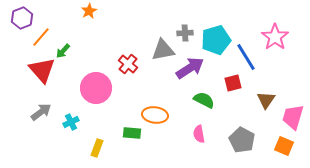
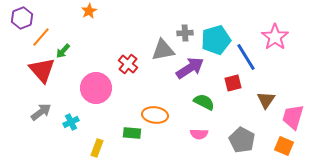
green semicircle: moved 2 px down
pink semicircle: rotated 78 degrees counterclockwise
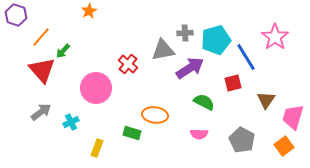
purple hexagon: moved 6 px left, 3 px up; rotated 20 degrees counterclockwise
green rectangle: rotated 12 degrees clockwise
orange square: rotated 30 degrees clockwise
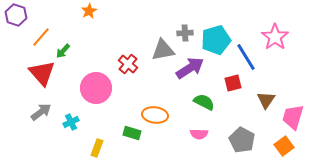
red triangle: moved 3 px down
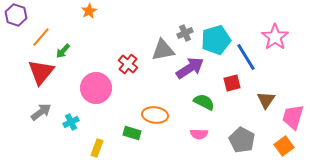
gray cross: rotated 21 degrees counterclockwise
red triangle: moved 1 px left, 1 px up; rotated 20 degrees clockwise
red square: moved 1 px left
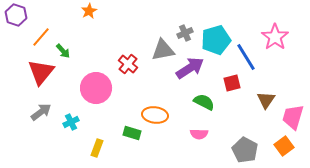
green arrow: rotated 84 degrees counterclockwise
gray pentagon: moved 3 px right, 10 px down
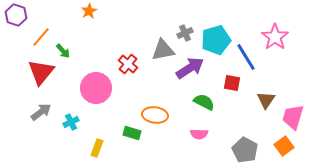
red square: rotated 24 degrees clockwise
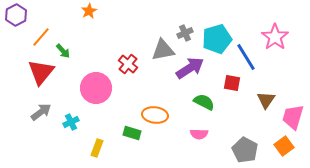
purple hexagon: rotated 15 degrees clockwise
cyan pentagon: moved 1 px right, 1 px up
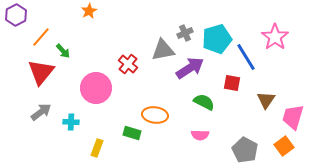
cyan cross: rotated 28 degrees clockwise
pink semicircle: moved 1 px right, 1 px down
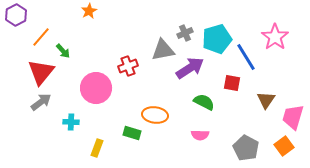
red cross: moved 2 px down; rotated 30 degrees clockwise
gray arrow: moved 10 px up
gray pentagon: moved 1 px right, 2 px up
